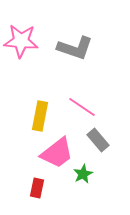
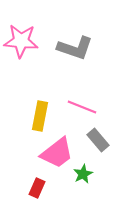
pink line: rotated 12 degrees counterclockwise
red rectangle: rotated 12 degrees clockwise
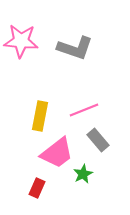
pink line: moved 2 px right, 3 px down; rotated 44 degrees counterclockwise
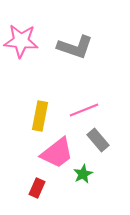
gray L-shape: moved 1 px up
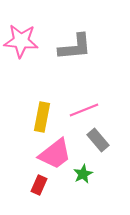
gray L-shape: rotated 24 degrees counterclockwise
yellow rectangle: moved 2 px right, 1 px down
pink trapezoid: moved 2 px left, 1 px down
red rectangle: moved 2 px right, 3 px up
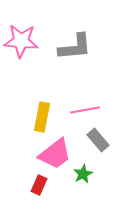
pink line: moved 1 px right; rotated 12 degrees clockwise
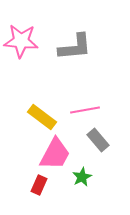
yellow rectangle: rotated 64 degrees counterclockwise
pink trapezoid: rotated 24 degrees counterclockwise
green star: moved 1 px left, 3 px down
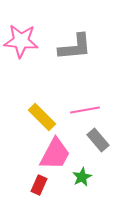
yellow rectangle: rotated 8 degrees clockwise
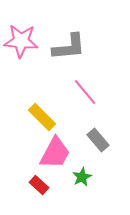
gray L-shape: moved 6 px left
pink line: moved 18 px up; rotated 60 degrees clockwise
pink trapezoid: moved 1 px up
red rectangle: rotated 72 degrees counterclockwise
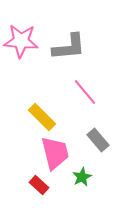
pink trapezoid: rotated 42 degrees counterclockwise
